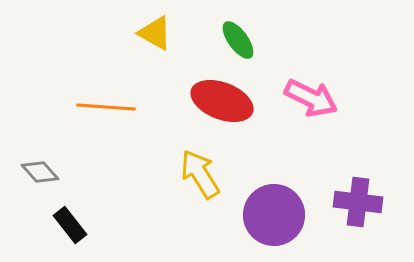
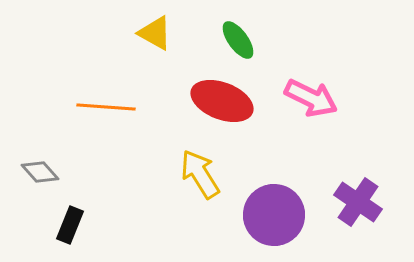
purple cross: rotated 27 degrees clockwise
black rectangle: rotated 60 degrees clockwise
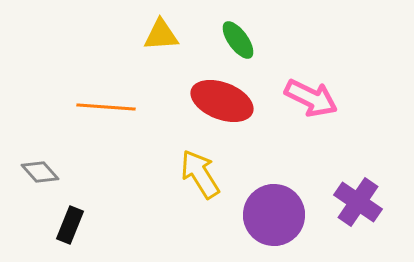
yellow triangle: moved 6 px right, 2 px down; rotated 33 degrees counterclockwise
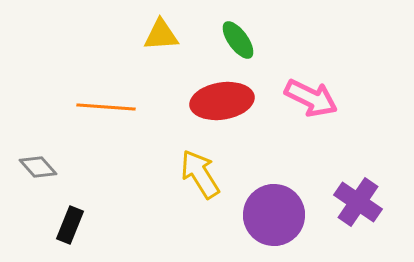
red ellipse: rotated 30 degrees counterclockwise
gray diamond: moved 2 px left, 5 px up
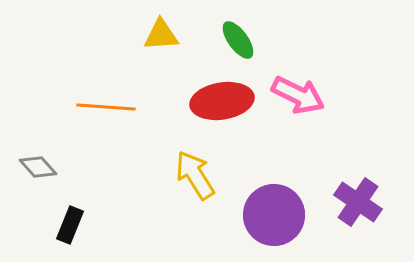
pink arrow: moved 13 px left, 3 px up
yellow arrow: moved 5 px left, 1 px down
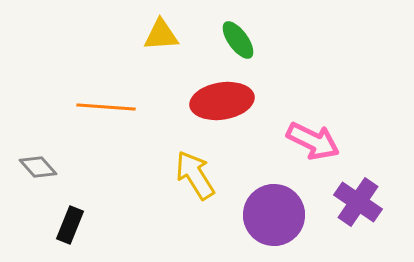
pink arrow: moved 15 px right, 46 px down
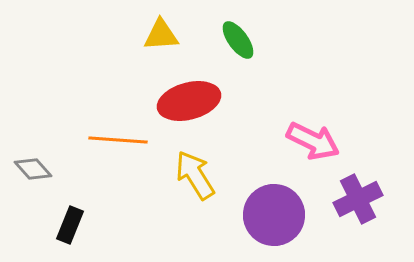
red ellipse: moved 33 px left; rotated 6 degrees counterclockwise
orange line: moved 12 px right, 33 px down
gray diamond: moved 5 px left, 2 px down
purple cross: moved 3 px up; rotated 30 degrees clockwise
